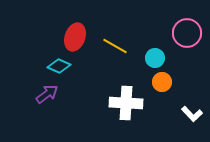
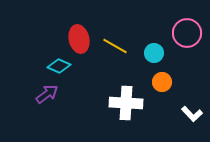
red ellipse: moved 4 px right, 2 px down; rotated 32 degrees counterclockwise
cyan circle: moved 1 px left, 5 px up
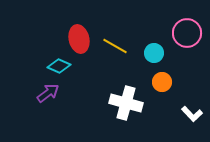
purple arrow: moved 1 px right, 1 px up
white cross: rotated 12 degrees clockwise
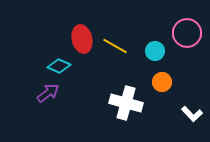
red ellipse: moved 3 px right
cyan circle: moved 1 px right, 2 px up
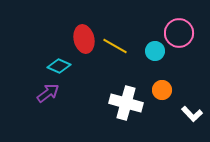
pink circle: moved 8 px left
red ellipse: moved 2 px right
orange circle: moved 8 px down
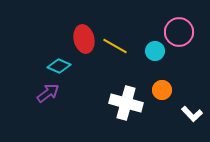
pink circle: moved 1 px up
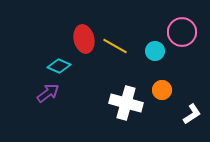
pink circle: moved 3 px right
white L-shape: rotated 80 degrees counterclockwise
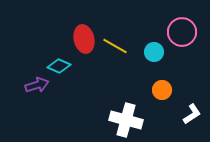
cyan circle: moved 1 px left, 1 px down
purple arrow: moved 11 px left, 8 px up; rotated 20 degrees clockwise
white cross: moved 17 px down
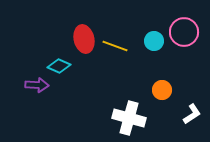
pink circle: moved 2 px right
yellow line: rotated 10 degrees counterclockwise
cyan circle: moved 11 px up
purple arrow: rotated 20 degrees clockwise
white cross: moved 3 px right, 2 px up
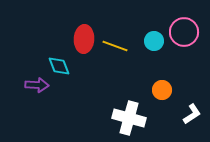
red ellipse: rotated 16 degrees clockwise
cyan diamond: rotated 45 degrees clockwise
